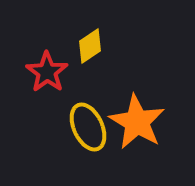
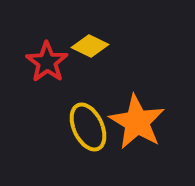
yellow diamond: rotated 60 degrees clockwise
red star: moved 10 px up
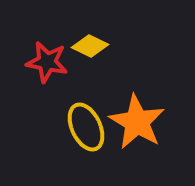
red star: rotated 24 degrees counterclockwise
yellow ellipse: moved 2 px left
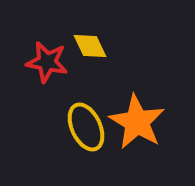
yellow diamond: rotated 39 degrees clockwise
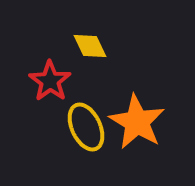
red star: moved 3 px right, 19 px down; rotated 24 degrees clockwise
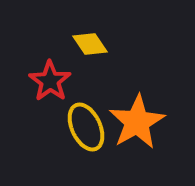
yellow diamond: moved 2 px up; rotated 9 degrees counterclockwise
orange star: rotated 12 degrees clockwise
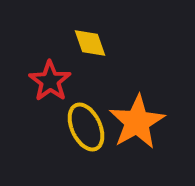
yellow diamond: moved 1 px up; rotated 15 degrees clockwise
